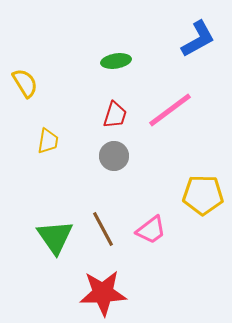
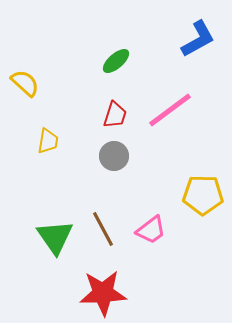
green ellipse: rotated 32 degrees counterclockwise
yellow semicircle: rotated 16 degrees counterclockwise
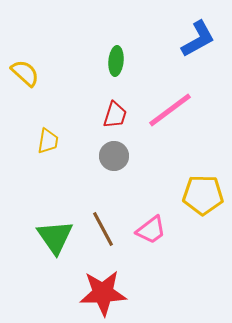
green ellipse: rotated 44 degrees counterclockwise
yellow semicircle: moved 10 px up
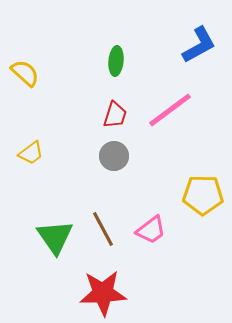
blue L-shape: moved 1 px right, 6 px down
yellow trapezoid: moved 17 px left, 12 px down; rotated 44 degrees clockwise
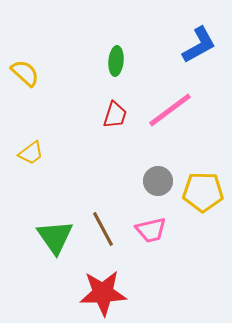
gray circle: moved 44 px right, 25 px down
yellow pentagon: moved 3 px up
pink trapezoid: rotated 24 degrees clockwise
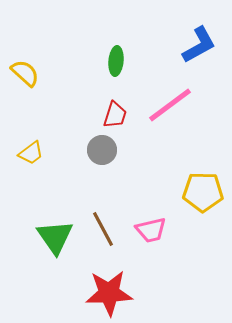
pink line: moved 5 px up
gray circle: moved 56 px left, 31 px up
red star: moved 6 px right
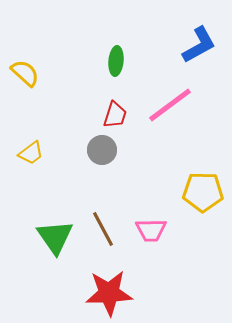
pink trapezoid: rotated 12 degrees clockwise
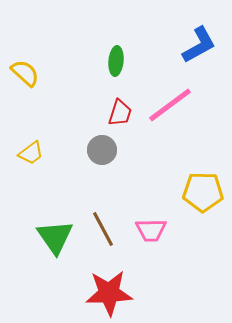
red trapezoid: moved 5 px right, 2 px up
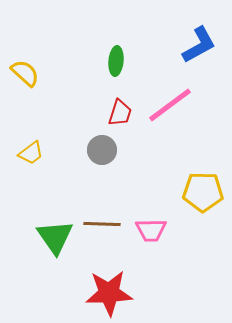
brown line: moved 1 px left, 5 px up; rotated 60 degrees counterclockwise
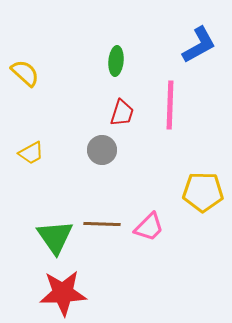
pink line: rotated 51 degrees counterclockwise
red trapezoid: moved 2 px right
yellow trapezoid: rotated 8 degrees clockwise
pink trapezoid: moved 2 px left, 3 px up; rotated 44 degrees counterclockwise
red star: moved 46 px left
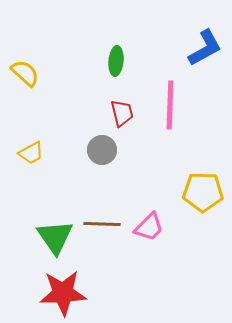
blue L-shape: moved 6 px right, 3 px down
red trapezoid: rotated 32 degrees counterclockwise
